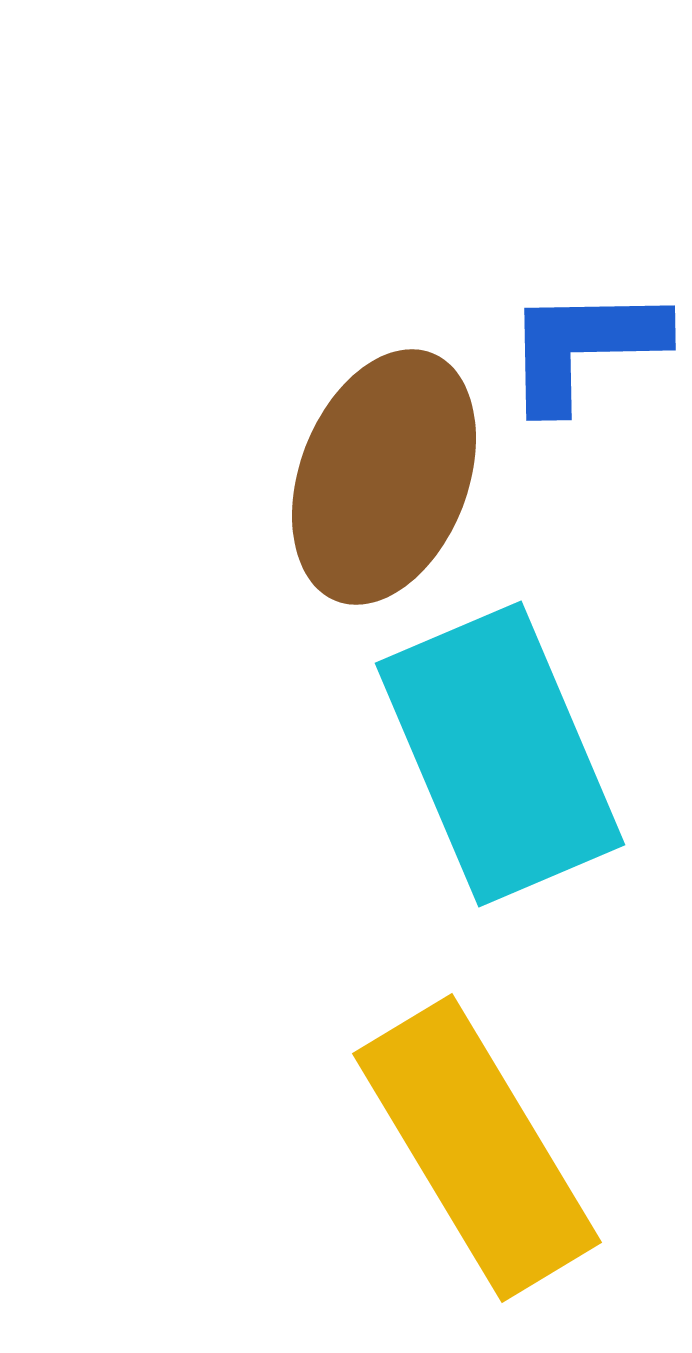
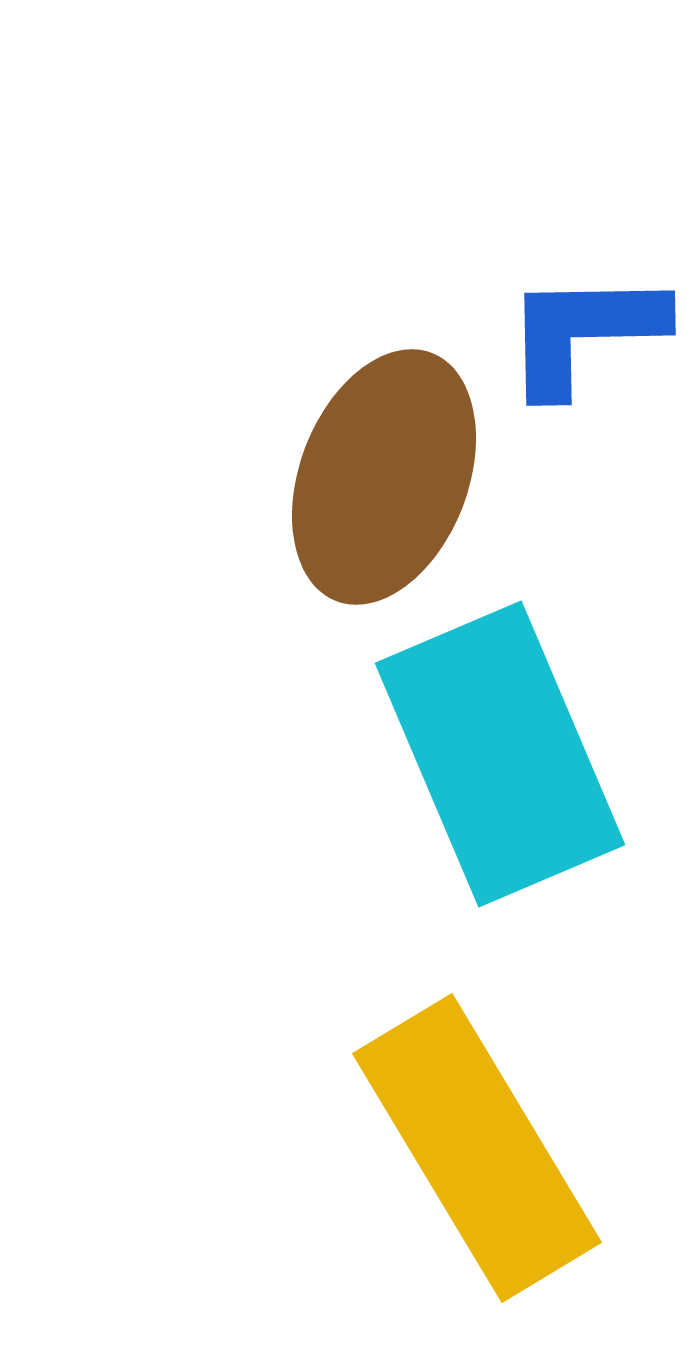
blue L-shape: moved 15 px up
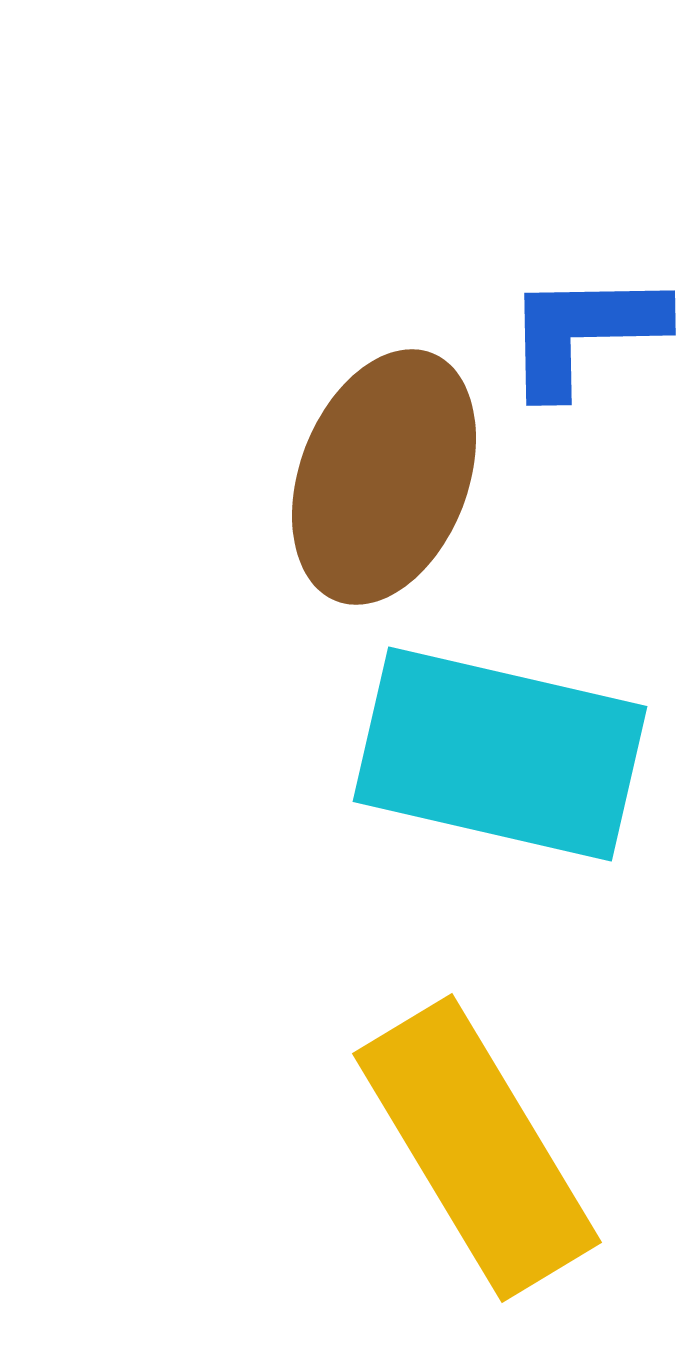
cyan rectangle: rotated 54 degrees counterclockwise
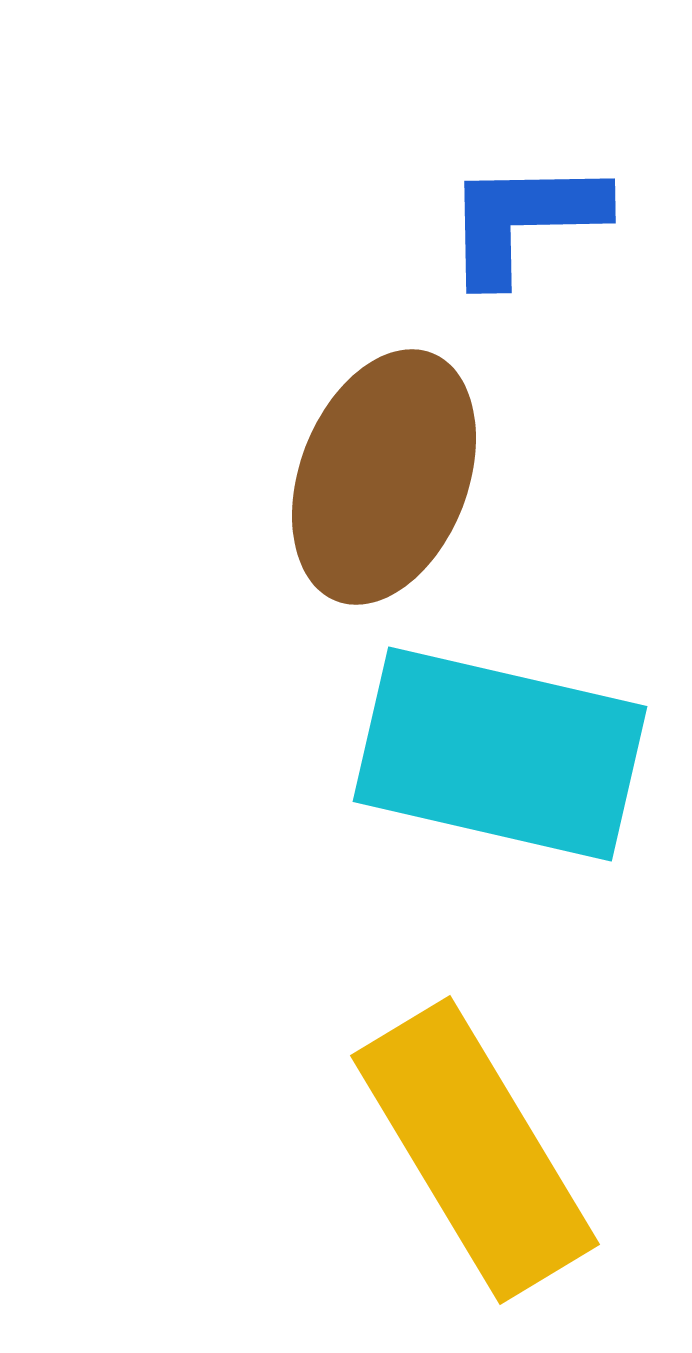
blue L-shape: moved 60 px left, 112 px up
yellow rectangle: moved 2 px left, 2 px down
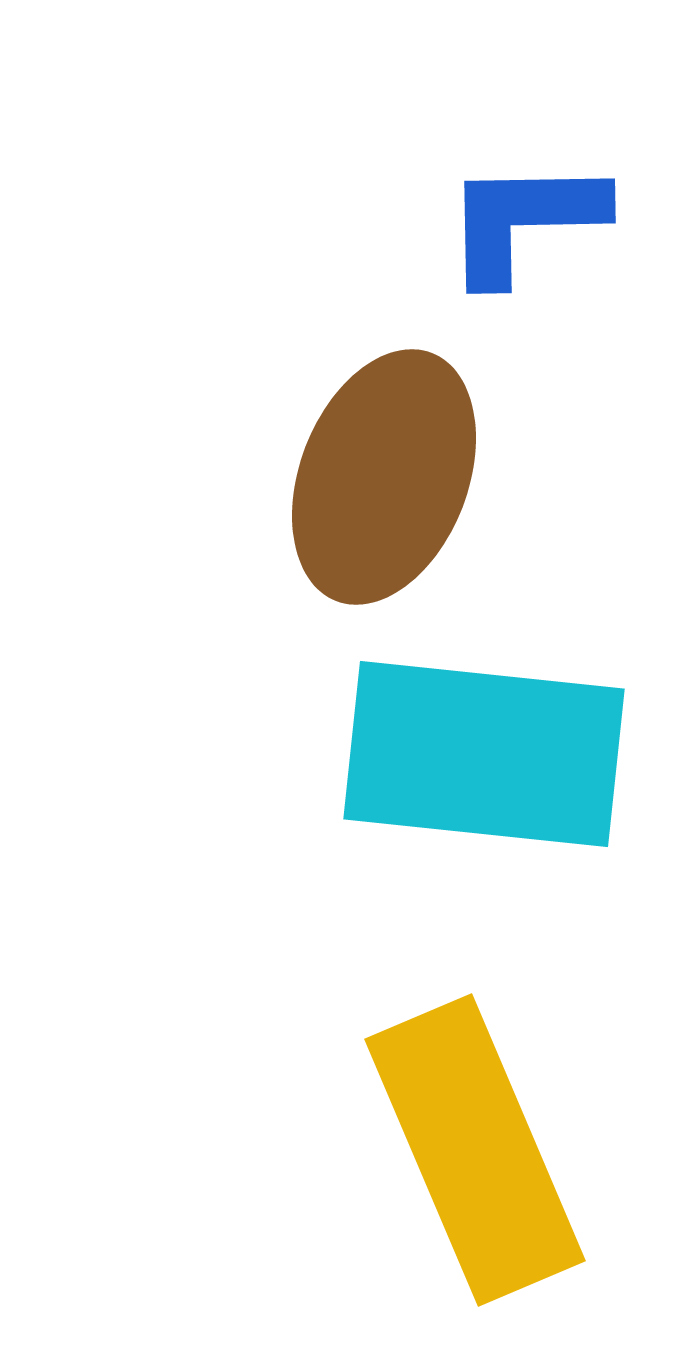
cyan rectangle: moved 16 px left; rotated 7 degrees counterclockwise
yellow rectangle: rotated 8 degrees clockwise
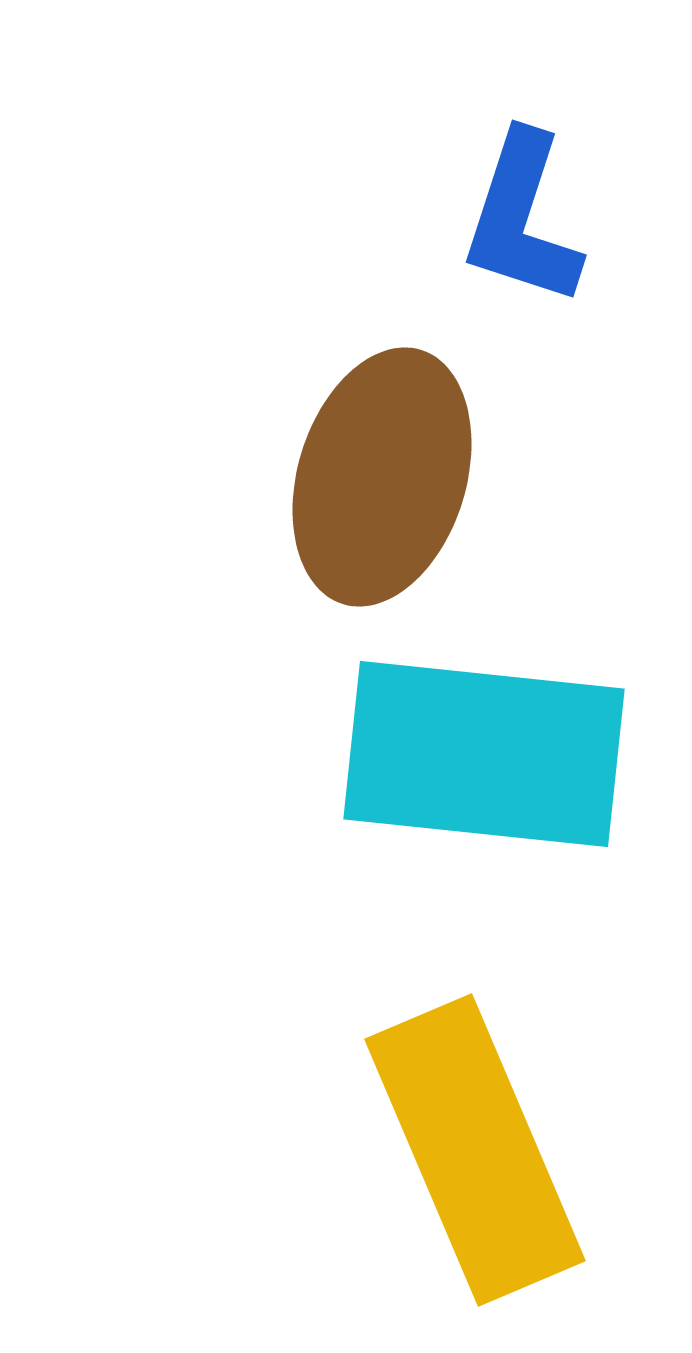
blue L-shape: moved 2 px left, 1 px up; rotated 71 degrees counterclockwise
brown ellipse: moved 2 px left; rotated 4 degrees counterclockwise
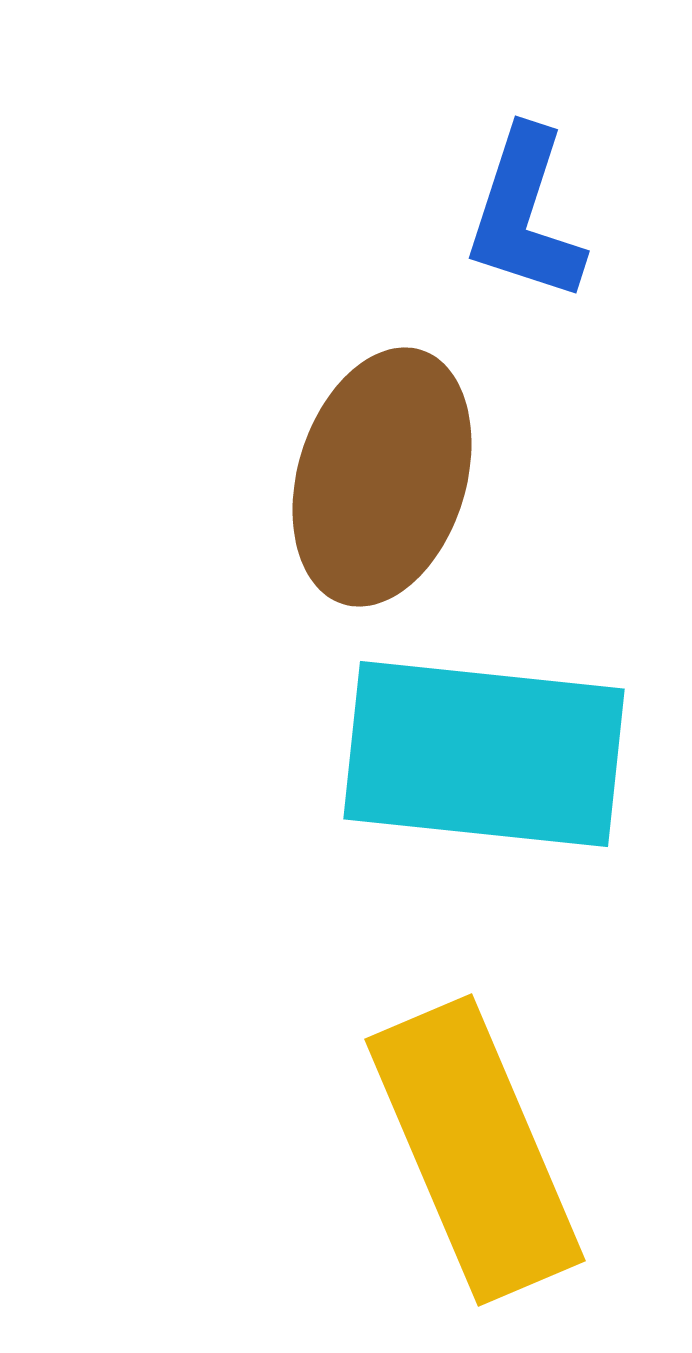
blue L-shape: moved 3 px right, 4 px up
